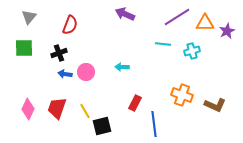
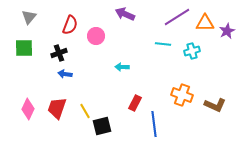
pink circle: moved 10 px right, 36 px up
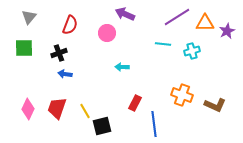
pink circle: moved 11 px right, 3 px up
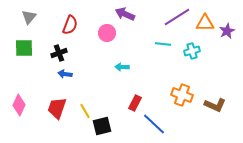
pink diamond: moved 9 px left, 4 px up
blue line: rotated 40 degrees counterclockwise
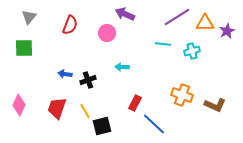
black cross: moved 29 px right, 27 px down
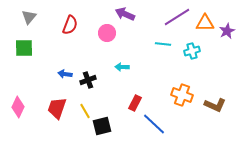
pink diamond: moved 1 px left, 2 px down
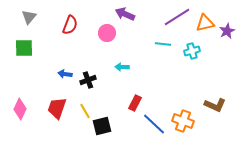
orange triangle: rotated 12 degrees counterclockwise
orange cross: moved 1 px right, 26 px down
pink diamond: moved 2 px right, 2 px down
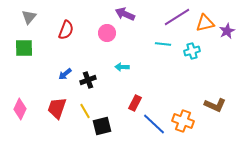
red semicircle: moved 4 px left, 5 px down
blue arrow: rotated 48 degrees counterclockwise
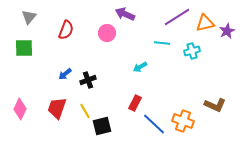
cyan line: moved 1 px left, 1 px up
cyan arrow: moved 18 px right; rotated 32 degrees counterclockwise
